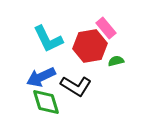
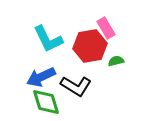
pink rectangle: rotated 10 degrees clockwise
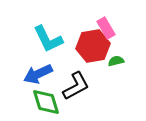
red hexagon: moved 3 px right
blue arrow: moved 3 px left, 3 px up
black L-shape: rotated 60 degrees counterclockwise
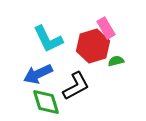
red hexagon: rotated 8 degrees counterclockwise
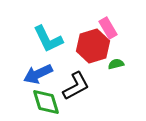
pink rectangle: moved 2 px right
green semicircle: moved 3 px down
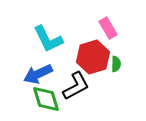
red hexagon: moved 11 px down
green semicircle: rotated 105 degrees clockwise
green diamond: moved 3 px up
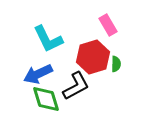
pink rectangle: moved 3 px up
